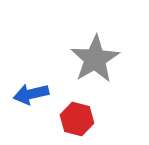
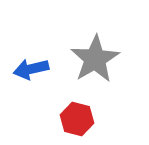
blue arrow: moved 25 px up
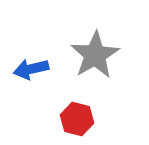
gray star: moved 4 px up
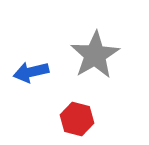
blue arrow: moved 3 px down
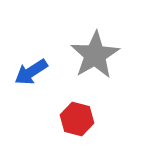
blue arrow: rotated 20 degrees counterclockwise
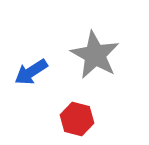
gray star: rotated 12 degrees counterclockwise
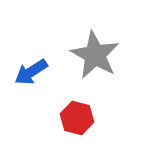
red hexagon: moved 1 px up
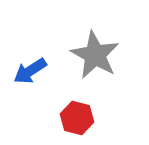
blue arrow: moved 1 px left, 1 px up
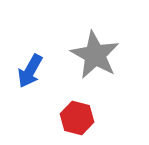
blue arrow: rotated 28 degrees counterclockwise
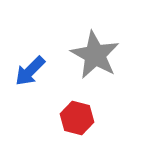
blue arrow: rotated 16 degrees clockwise
